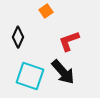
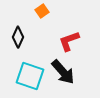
orange square: moved 4 px left
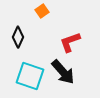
red L-shape: moved 1 px right, 1 px down
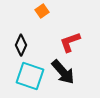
black diamond: moved 3 px right, 8 px down
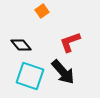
black diamond: rotated 65 degrees counterclockwise
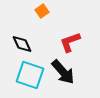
black diamond: moved 1 px right, 1 px up; rotated 15 degrees clockwise
cyan square: moved 1 px up
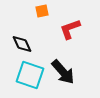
orange square: rotated 24 degrees clockwise
red L-shape: moved 13 px up
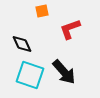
black arrow: moved 1 px right
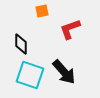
black diamond: moved 1 px left; rotated 25 degrees clockwise
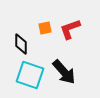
orange square: moved 3 px right, 17 px down
